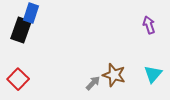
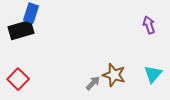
black rectangle: rotated 55 degrees clockwise
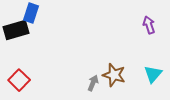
black rectangle: moved 5 px left
red square: moved 1 px right, 1 px down
gray arrow: rotated 21 degrees counterclockwise
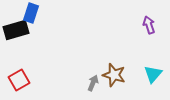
red square: rotated 15 degrees clockwise
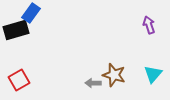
blue rectangle: rotated 18 degrees clockwise
gray arrow: rotated 112 degrees counterclockwise
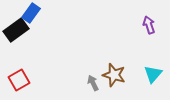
black rectangle: rotated 20 degrees counterclockwise
gray arrow: rotated 63 degrees clockwise
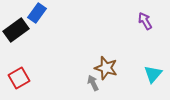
blue rectangle: moved 6 px right
purple arrow: moved 4 px left, 4 px up; rotated 12 degrees counterclockwise
brown star: moved 8 px left, 7 px up
red square: moved 2 px up
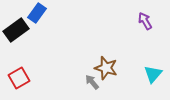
gray arrow: moved 1 px left, 1 px up; rotated 14 degrees counterclockwise
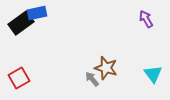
blue rectangle: rotated 42 degrees clockwise
purple arrow: moved 1 px right, 2 px up
black rectangle: moved 5 px right, 7 px up
cyan triangle: rotated 18 degrees counterclockwise
gray arrow: moved 3 px up
